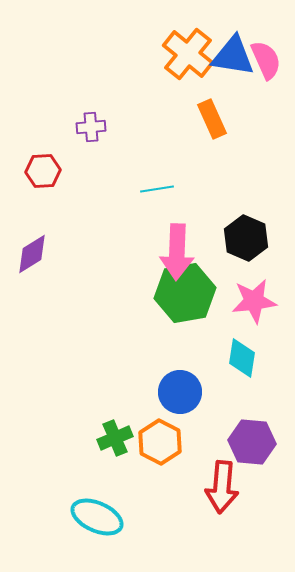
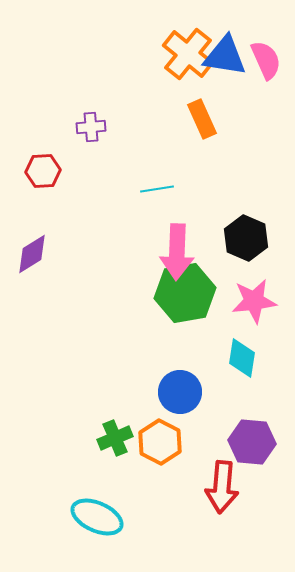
blue triangle: moved 8 px left
orange rectangle: moved 10 px left
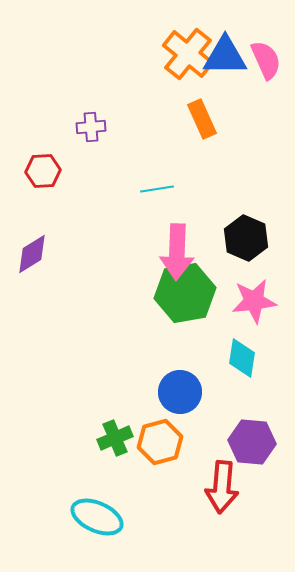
blue triangle: rotated 9 degrees counterclockwise
orange hexagon: rotated 18 degrees clockwise
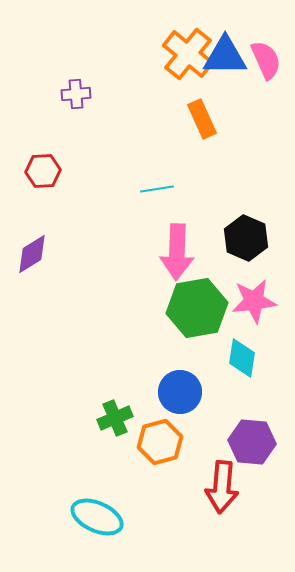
purple cross: moved 15 px left, 33 px up
green hexagon: moved 12 px right, 15 px down
green cross: moved 20 px up
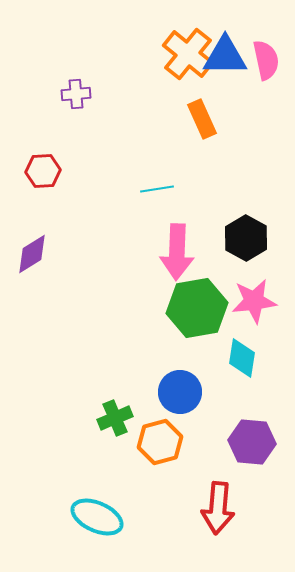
pink semicircle: rotated 12 degrees clockwise
black hexagon: rotated 6 degrees clockwise
red arrow: moved 4 px left, 21 px down
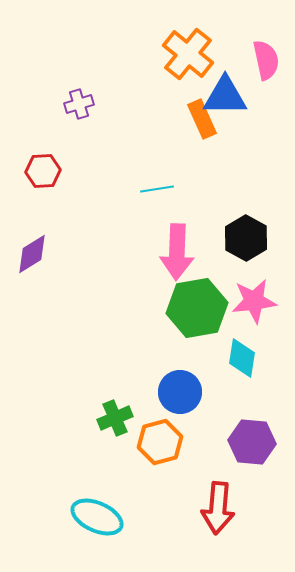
blue triangle: moved 40 px down
purple cross: moved 3 px right, 10 px down; rotated 12 degrees counterclockwise
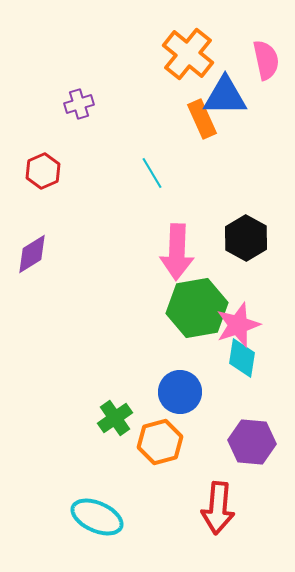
red hexagon: rotated 20 degrees counterclockwise
cyan line: moved 5 px left, 16 px up; rotated 68 degrees clockwise
pink star: moved 16 px left, 24 px down; rotated 12 degrees counterclockwise
green cross: rotated 12 degrees counterclockwise
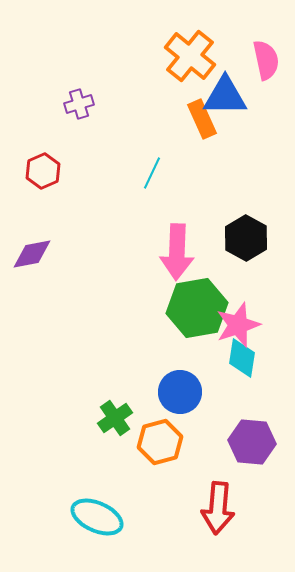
orange cross: moved 2 px right, 2 px down
cyan line: rotated 56 degrees clockwise
purple diamond: rotated 21 degrees clockwise
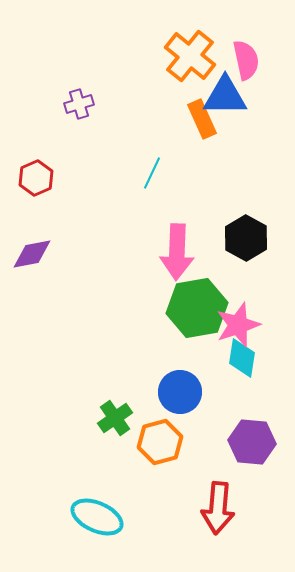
pink semicircle: moved 20 px left
red hexagon: moved 7 px left, 7 px down
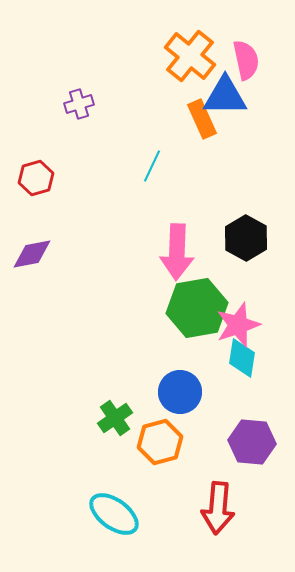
cyan line: moved 7 px up
red hexagon: rotated 8 degrees clockwise
cyan ellipse: moved 17 px right, 3 px up; rotated 12 degrees clockwise
